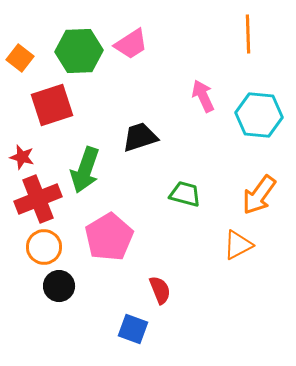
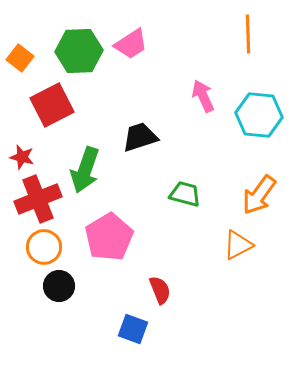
red square: rotated 9 degrees counterclockwise
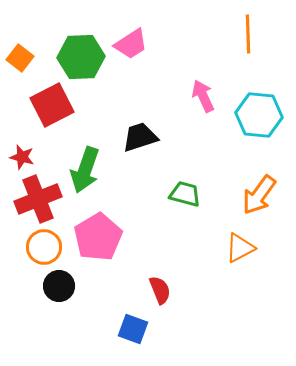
green hexagon: moved 2 px right, 6 px down
pink pentagon: moved 11 px left
orange triangle: moved 2 px right, 3 px down
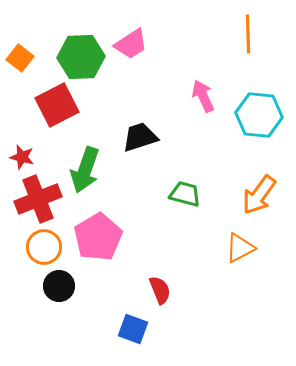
red square: moved 5 px right
